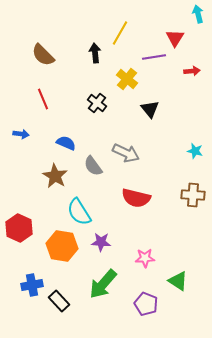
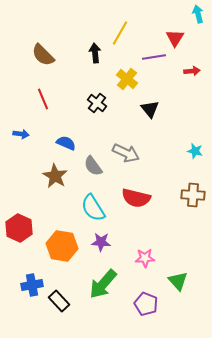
cyan semicircle: moved 14 px right, 4 px up
green triangle: rotated 15 degrees clockwise
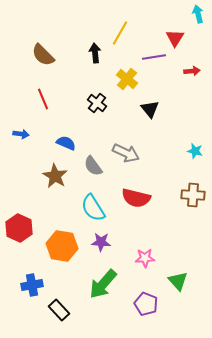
black rectangle: moved 9 px down
